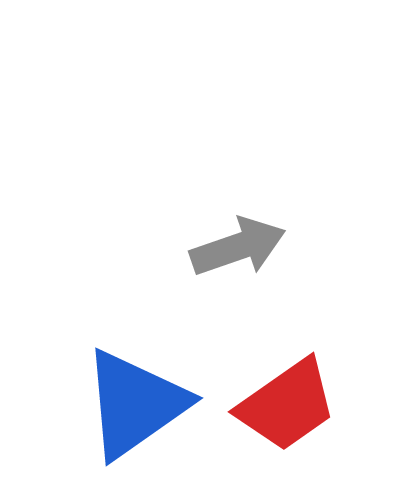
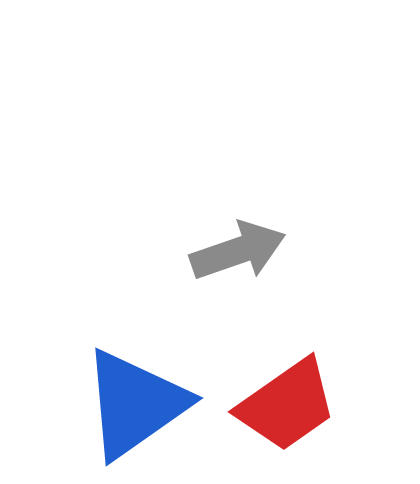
gray arrow: moved 4 px down
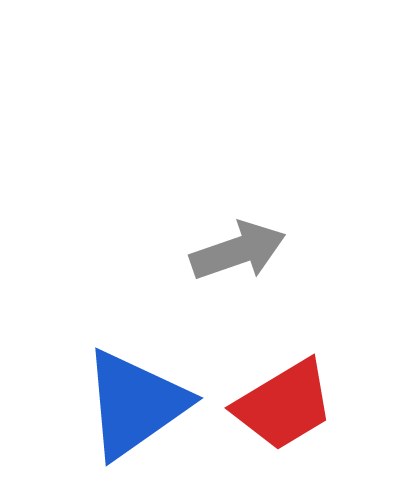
red trapezoid: moved 3 px left; rotated 4 degrees clockwise
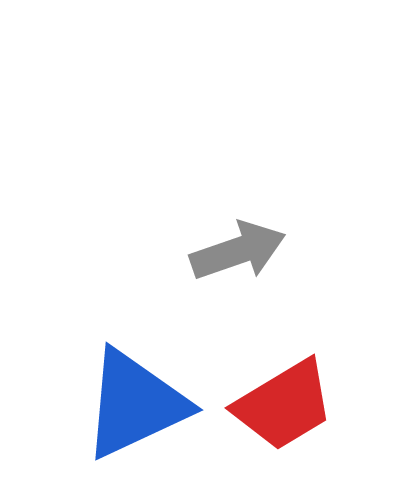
blue triangle: rotated 10 degrees clockwise
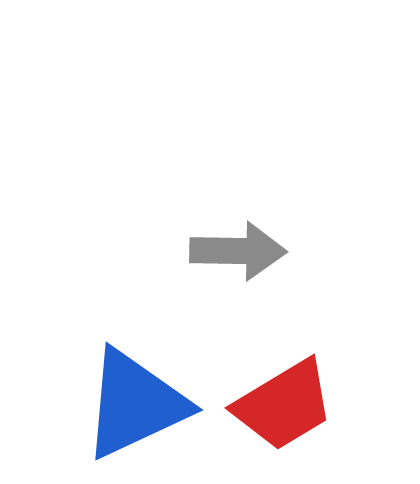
gray arrow: rotated 20 degrees clockwise
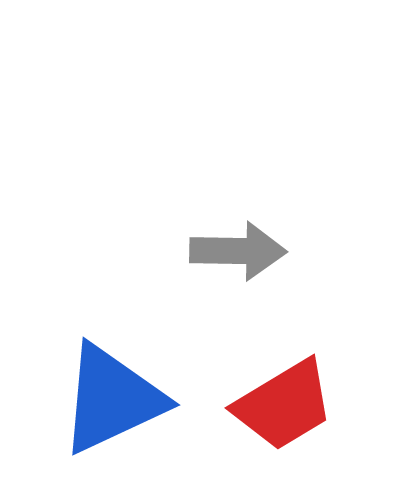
blue triangle: moved 23 px left, 5 px up
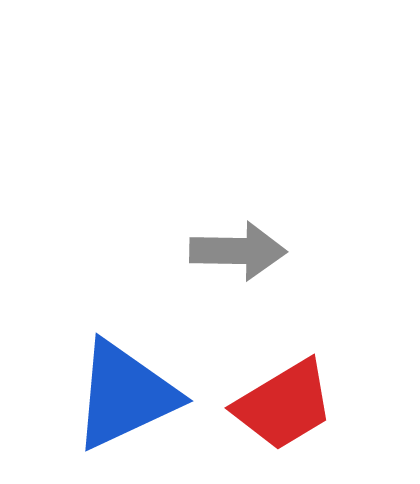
blue triangle: moved 13 px right, 4 px up
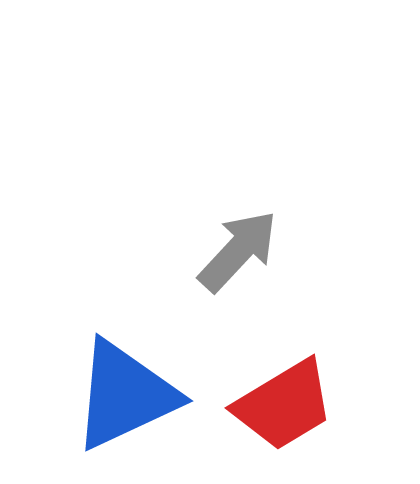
gray arrow: rotated 48 degrees counterclockwise
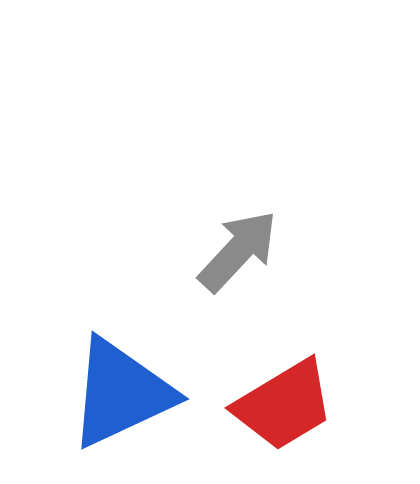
blue triangle: moved 4 px left, 2 px up
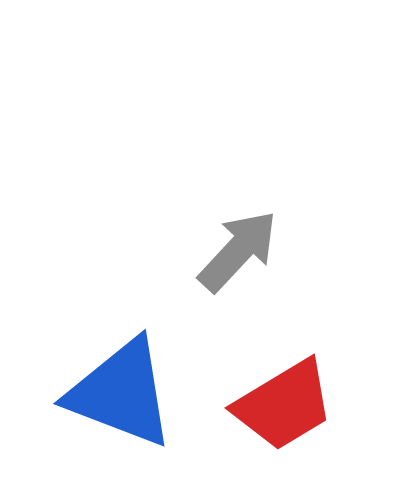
blue triangle: rotated 46 degrees clockwise
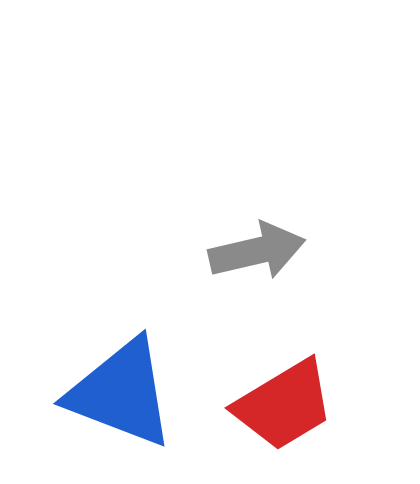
gray arrow: moved 19 px right; rotated 34 degrees clockwise
